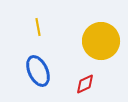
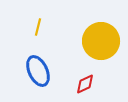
yellow line: rotated 24 degrees clockwise
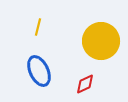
blue ellipse: moved 1 px right
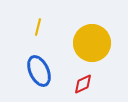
yellow circle: moved 9 px left, 2 px down
red diamond: moved 2 px left
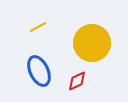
yellow line: rotated 48 degrees clockwise
red diamond: moved 6 px left, 3 px up
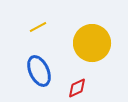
red diamond: moved 7 px down
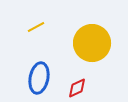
yellow line: moved 2 px left
blue ellipse: moved 7 px down; rotated 36 degrees clockwise
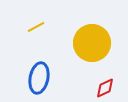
red diamond: moved 28 px right
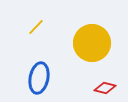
yellow line: rotated 18 degrees counterclockwise
red diamond: rotated 40 degrees clockwise
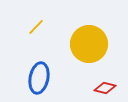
yellow circle: moved 3 px left, 1 px down
